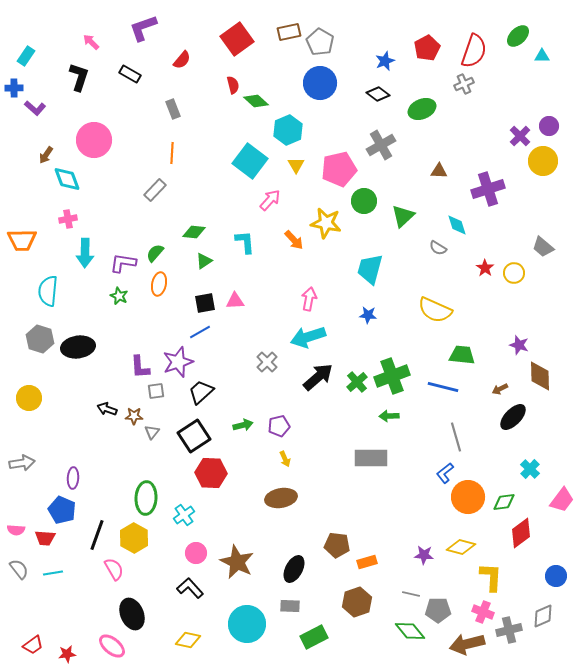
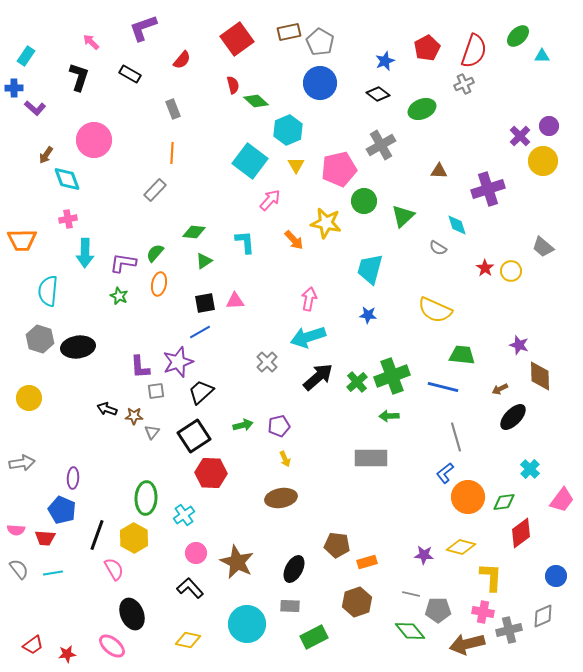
yellow circle at (514, 273): moved 3 px left, 2 px up
pink cross at (483, 612): rotated 10 degrees counterclockwise
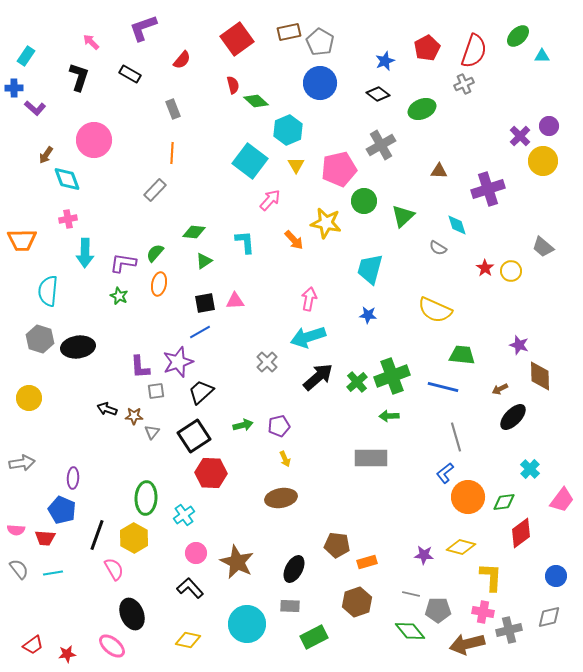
gray diamond at (543, 616): moved 6 px right, 1 px down; rotated 10 degrees clockwise
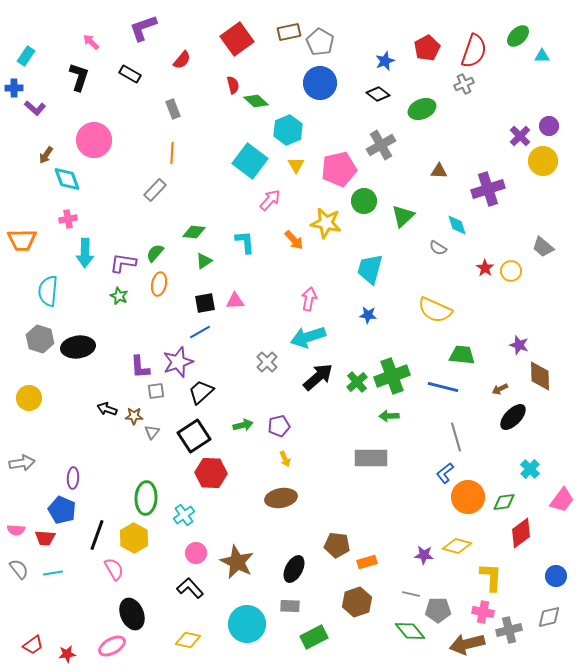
yellow diamond at (461, 547): moved 4 px left, 1 px up
pink ellipse at (112, 646): rotated 68 degrees counterclockwise
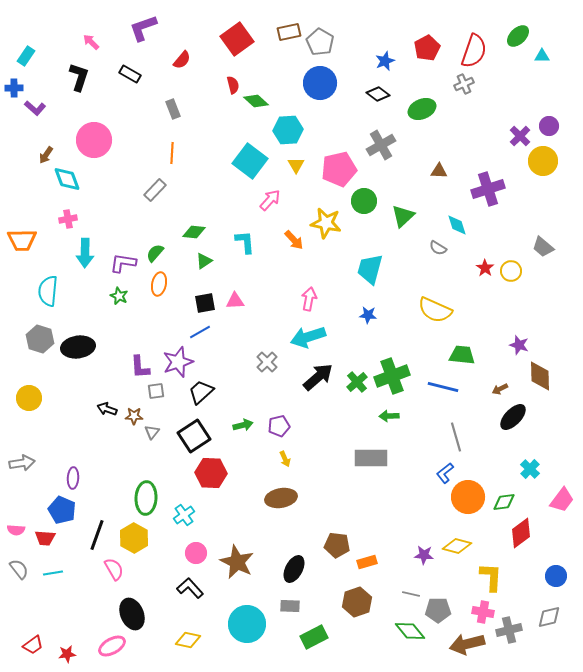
cyan hexagon at (288, 130): rotated 20 degrees clockwise
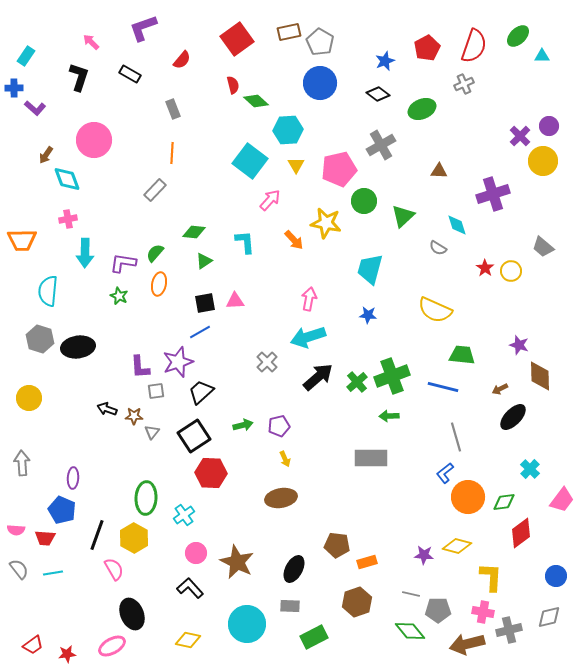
red semicircle at (474, 51): moved 5 px up
purple cross at (488, 189): moved 5 px right, 5 px down
gray arrow at (22, 463): rotated 85 degrees counterclockwise
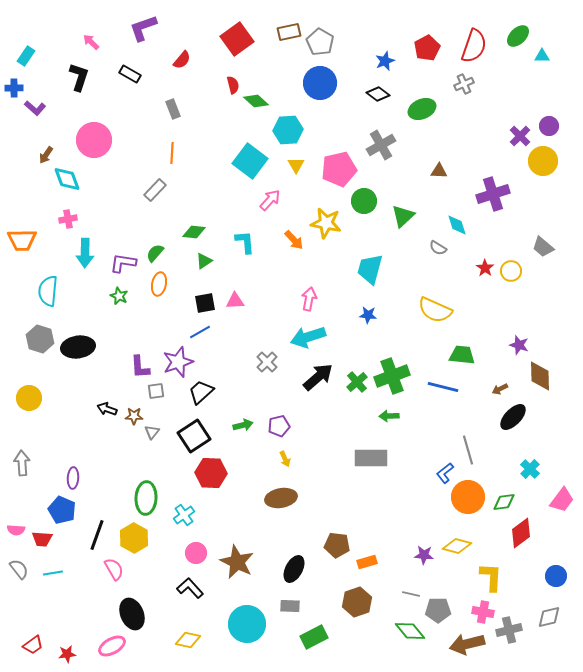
gray line at (456, 437): moved 12 px right, 13 px down
red trapezoid at (45, 538): moved 3 px left, 1 px down
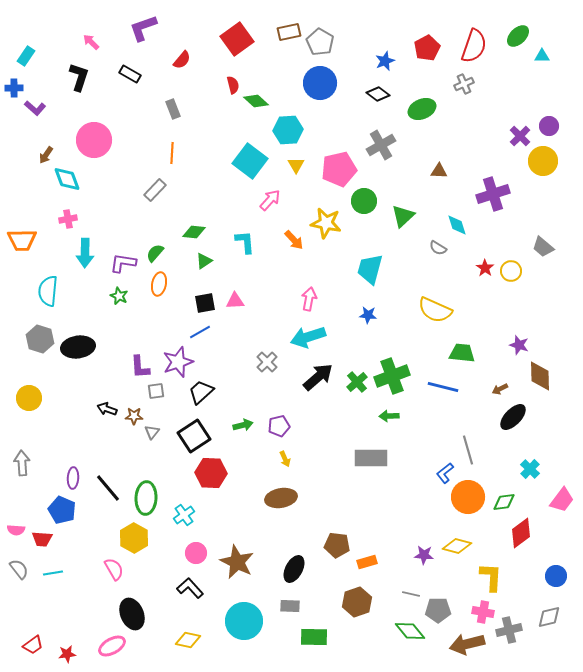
green trapezoid at (462, 355): moved 2 px up
black line at (97, 535): moved 11 px right, 47 px up; rotated 60 degrees counterclockwise
cyan circle at (247, 624): moved 3 px left, 3 px up
green rectangle at (314, 637): rotated 28 degrees clockwise
